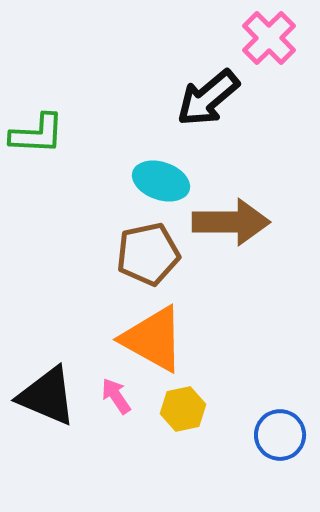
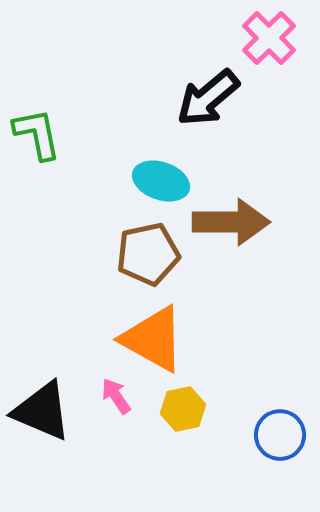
green L-shape: rotated 104 degrees counterclockwise
black triangle: moved 5 px left, 15 px down
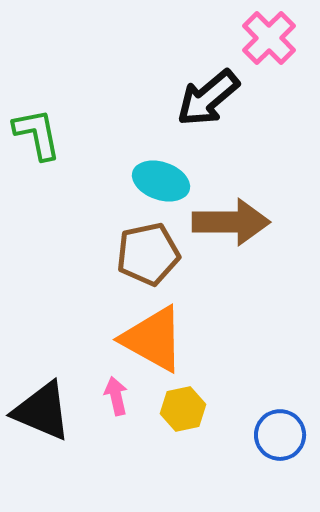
pink arrow: rotated 21 degrees clockwise
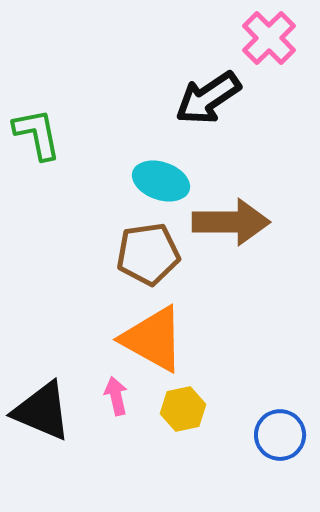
black arrow: rotated 6 degrees clockwise
brown pentagon: rotated 4 degrees clockwise
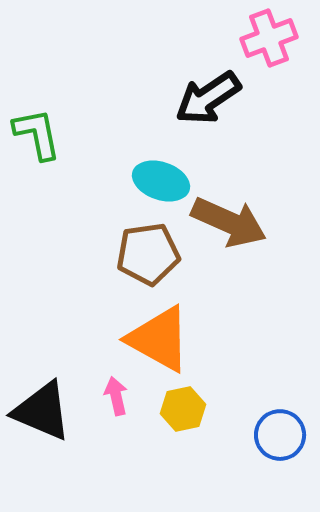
pink cross: rotated 24 degrees clockwise
brown arrow: moved 2 px left; rotated 24 degrees clockwise
orange triangle: moved 6 px right
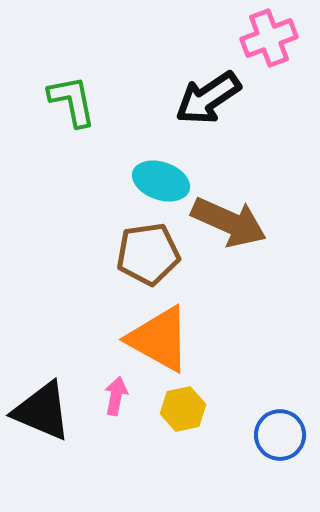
green L-shape: moved 35 px right, 33 px up
pink arrow: rotated 24 degrees clockwise
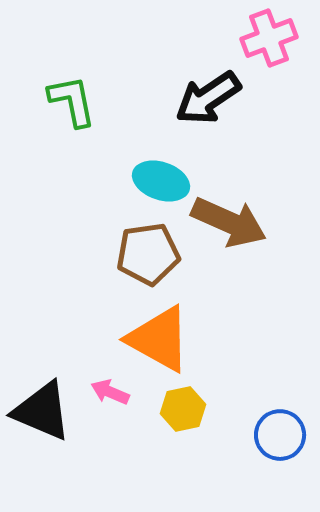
pink arrow: moved 6 px left, 4 px up; rotated 78 degrees counterclockwise
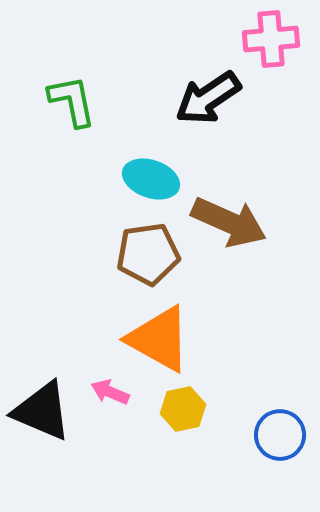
pink cross: moved 2 px right, 1 px down; rotated 16 degrees clockwise
cyan ellipse: moved 10 px left, 2 px up
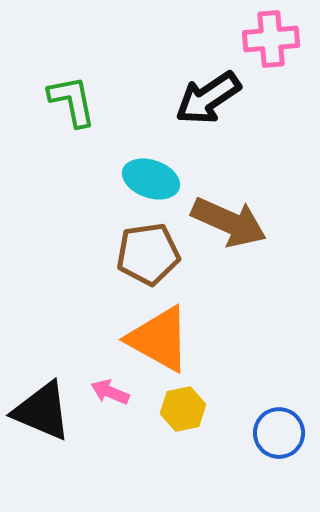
blue circle: moved 1 px left, 2 px up
